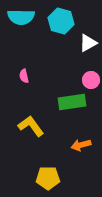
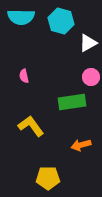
pink circle: moved 3 px up
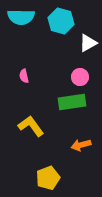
pink circle: moved 11 px left
yellow pentagon: rotated 20 degrees counterclockwise
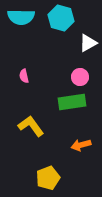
cyan hexagon: moved 3 px up
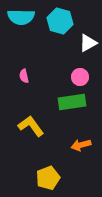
cyan hexagon: moved 1 px left, 3 px down
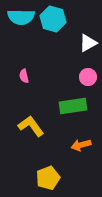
cyan hexagon: moved 7 px left, 2 px up
pink circle: moved 8 px right
green rectangle: moved 1 px right, 4 px down
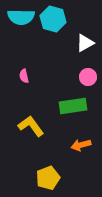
white triangle: moved 3 px left
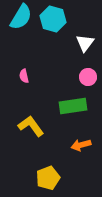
cyan semicircle: rotated 60 degrees counterclockwise
white triangle: rotated 24 degrees counterclockwise
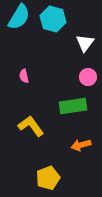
cyan semicircle: moved 2 px left
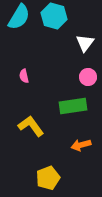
cyan hexagon: moved 1 px right, 3 px up
